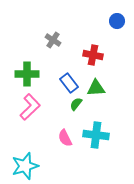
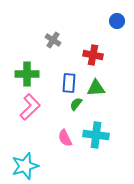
blue rectangle: rotated 42 degrees clockwise
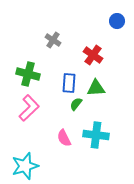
red cross: rotated 24 degrees clockwise
green cross: moved 1 px right; rotated 15 degrees clockwise
pink L-shape: moved 1 px left, 1 px down
pink semicircle: moved 1 px left
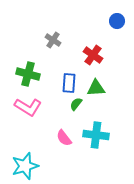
pink L-shape: moved 1 px left, 1 px up; rotated 76 degrees clockwise
pink semicircle: rotated 12 degrees counterclockwise
